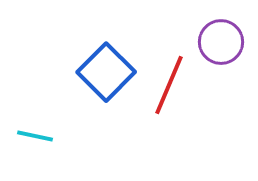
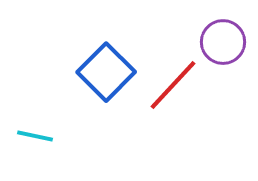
purple circle: moved 2 px right
red line: moved 4 px right; rotated 20 degrees clockwise
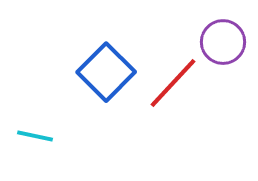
red line: moved 2 px up
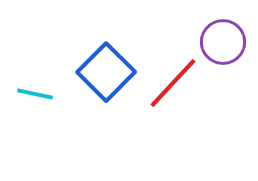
cyan line: moved 42 px up
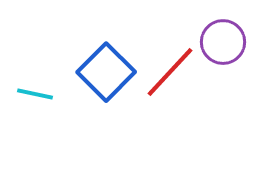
red line: moved 3 px left, 11 px up
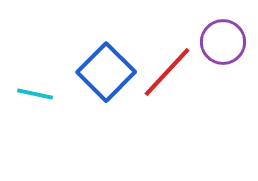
red line: moved 3 px left
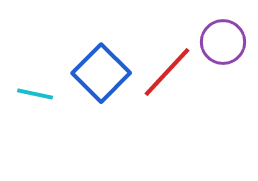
blue square: moved 5 px left, 1 px down
